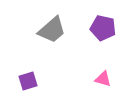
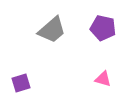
purple square: moved 7 px left, 2 px down
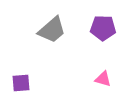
purple pentagon: rotated 10 degrees counterclockwise
purple square: rotated 12 degrees clockwise
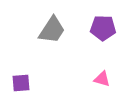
gray trapezoid: rotated 16 degrees counterclockwise
pink triangle: moved 1 px left
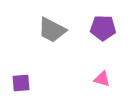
gray trapezoid: rotated 84 degrees clockwise
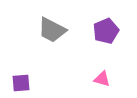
purple pentagon: moved 3 px right, 3 px down; rotated 25 degrees counterclockwise
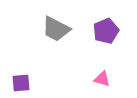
gray trapezoid: moved 4 px right, 1 px up
